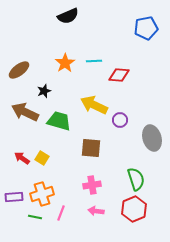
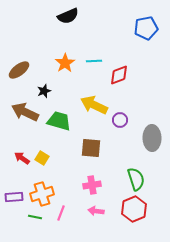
red diamond: rotated 25 degrees counterclockwise
gray ellipse: rotated 15 degrees clockwise
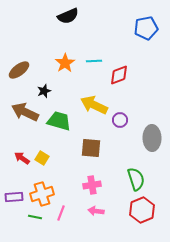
red hexagon: moved 8 px right, 1 px down
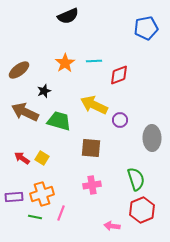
pink arrow: moved 16 px right, 15 px down
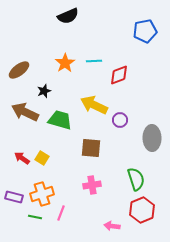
blue pentagon: moved 1 px left, 3 px down
green trapezoid: moved 1 px right, 1 px up
purple rectangle: rotated 18 degrees clockwise
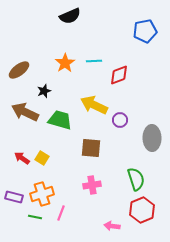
black semicircle: moved 2 px right
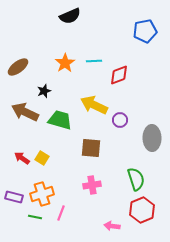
brown ellipse: moved 1 px left, 3 px up
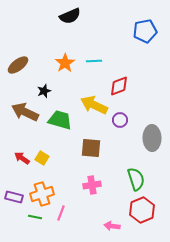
brown ellipse: moved 2 px up
red diamond: moved 11 px down
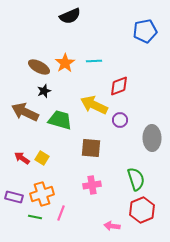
brown ellipse: moved 21 px right, 2 px down; rotated 65 degrees clockwise
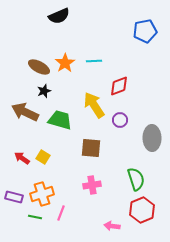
black semicircle: moved 11 px left
yellow arrow: rotated 32 degrees clockwise
yellow square: moved 1 px right, 1 px up
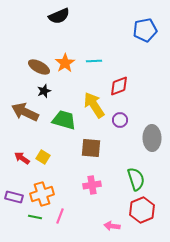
blue pentagon: moved 1 px up
green trapezoid: moved 4 px right
pink line: moved 1 px left, 3 px down
